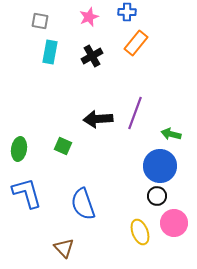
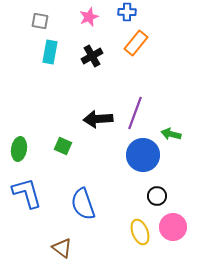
blue circle: moved 17 px left, 11 px up
pink circle: moved 1 px left, 4 px down
brown triangle: moved 2 px left; rotated 10 degrees counterclockwise
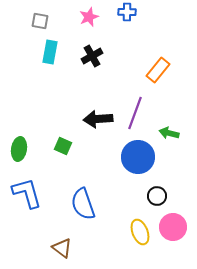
orange rectangle: moved 22 px right, 27 px down
green arrow: moved 2 px left, 1 px up
blue circle: moved 5 px left, 2 px down
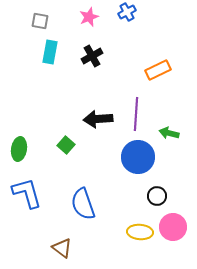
blue cross: rotated 30 degrees counterclockwise
orange rectangle: rotated 25 degrees clockwise
purple line: moved 1 px right, 1 px down; rotated 16 degrees counterclockwise
green square: moved 3 px right, 1 px up; rotated 18 degrees clockwise
yellow ellipse: rotated 65 degrees counterclockwise
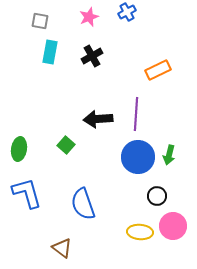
green arrow: moved 22 px down; rotated 90 degrees counterclockwise
pink circle: moved 1 px up
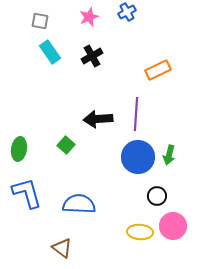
cyan rectangle: rotated 45 degrees counterclockwise
blue semicircle: moved 4 px left; rotated 112 degrees clockwise
